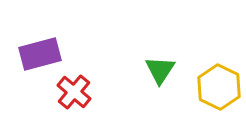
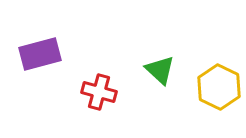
green triangle: rotated 20 degrees counterclockwise
red cross: moved 25 px right; rotated 24 degrees counterclockwise
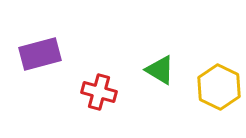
green triangle: rotated 12 degrees counterclockwise
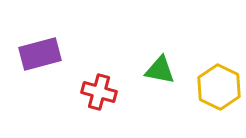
green triangle: rotated 20 degrees counterclockwise
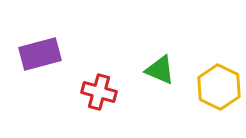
green triangle: rotated 12 degrees clockwise
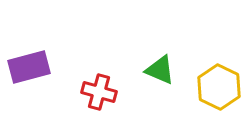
purple rectangle: moved 11 px left, 13 px down
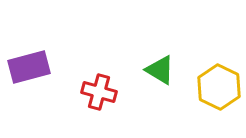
green triangle: rotated 8 degrees clockwise
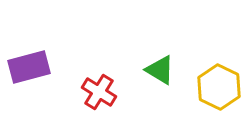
red cross: rotated 16 degrees clockwise
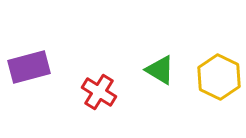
yellow hexagon: moved 10 px up
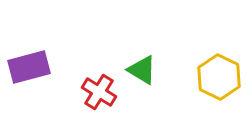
green triangle: moved 18 px left
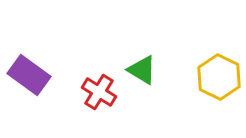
purple rectangle: moved 8 px down; rotated 51 degrees clockwise
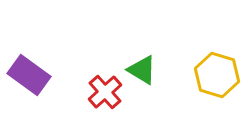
yellow hexagon: moved 2 px left, 2 px up; rotated 9 degrees counterclockwise
red cross: moved 6 px right; rotated 16 degrees clockwise
